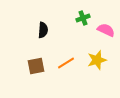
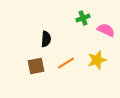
black semicircle: moved 3 px right, 9 px down
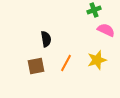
green cross: moved 11 px right, 8 px up
black semicircle: rotated 14 degrees counterclockwise
orange line: rotated 30 degrees counterclockwise
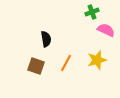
green cross: moved 2 px left, 2 px down
brown square: rotated 30 degrees clockwise
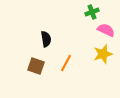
yellow star: moved 6 px right, 6 px up
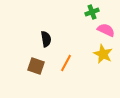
yellow star: rotated 30 degrees counterclockwise
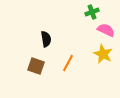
orange line: moved 2 px right
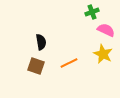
black semicircle: moved 5 px left, 3 px down
orange line: moved 1 px right; rotated 36 degrees clockwise
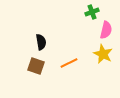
pink semicircle: rotated 78 degrees clockwise
